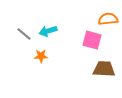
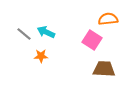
cyan arrow: moved 2 px left, 1 px down; rotated 42 degrees clockwise
pink square: rotated 18 degrees clockwise
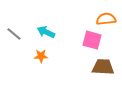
orange semicircle: moved 2 px left
gray line: moved 10 px left
pink square: rotated 18 degrees counterclockwise
brown trapezoid: moved 1 px left, 2 px up
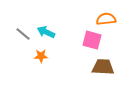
gray line: moved 9 px right
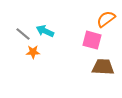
orange semicircle: rotated 30 degrees counterclockwise
cyan arrow: moved 1 px left, 1 px up
orange star: moved 8 px left, 4 px up
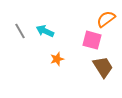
gray line: moved 3 px left, 3 px up; rotated 21 degrees clockwise
orange star: moved 24 px right, 7 px down; rotated 16 degrees counterclockwise
brown trapezoid: rotated 55 degrees clockwise
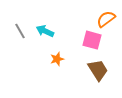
brown trapezoid: moved 5 px left, 3 px down
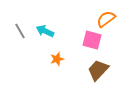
brown trapezoid: rotated 105 degrees counterclockwise
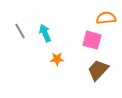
orange semicircle: moved 1 px up; rotated 30 degrees clockwise
cyan arrow: moved 2 px down; rotated 42 degrees clockwise
orange star: rotated 16 degrees clockwise
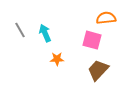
gray line: moved 1 px up
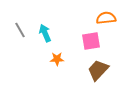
pink square: moved 1 px left, 1 px down; rotated 24 degrees counterclockwise
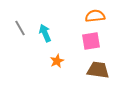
orange semicircle: moved 11 px left, 2 px up
gray line: moved 2 px up
orange star: moved 2 px down; rotated 24 degrees counterclockwise
brown trapezoid: rotated 55 degrees clockwise
